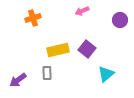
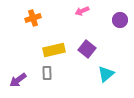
yellow rectangle: moved 4 px left
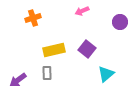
purple circle: moved 2 px down
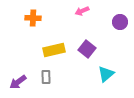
orange cross: rotated 21 degrees clockwise
gray rectangle: moved 1 px left, 4 px down
purple arrow: moved 2 px down
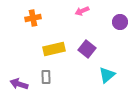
orange cross: rotated 14 degrees counterclockwise
yellow rectangle: moved 1 px up
cyan triangle: moved 1 px right, 1 px down
purple arrow: moved 1 px right, 2 px down; rotated 54 degrees clockwise
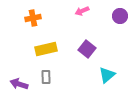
purple circle: moved 6 px up
yellow rectangle: moved 8 px left
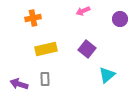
pink arrow: moved 1 px right
purple circle: moved 3 px down
gray rectangle: moved 1 px left, 2 px down
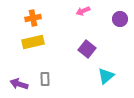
yellow rectangle: moved 13 px left, 7 px up
cyan triangle: moved 1 px left, 1 px down
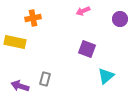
yellow rectangle: moved 18 px left; rotated 25 degrees clockwise
purple square: rotated 18 degrees counterclockwise
gray rectangle: rotated 16 degrees clockwise
purple arrow: moved 1 px right, 2 px down
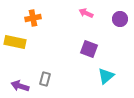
pink arrow: moved 3 px right, 2 px down; rotated 48 degrees clockwise
purple square: moved 2 px right
